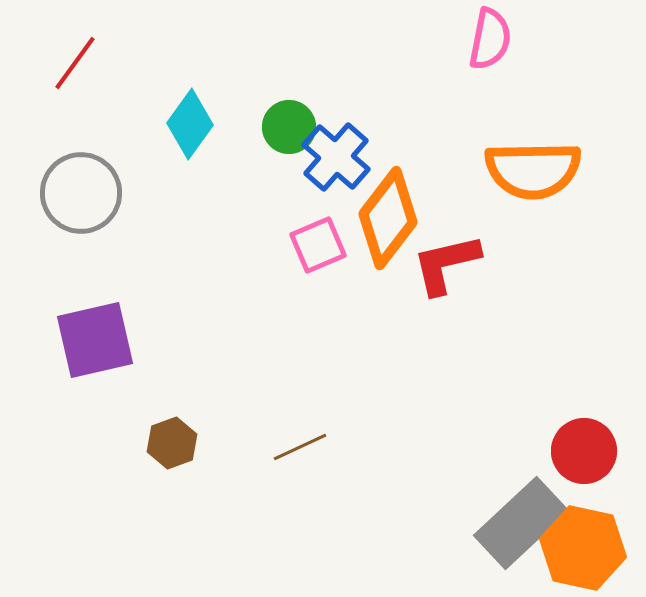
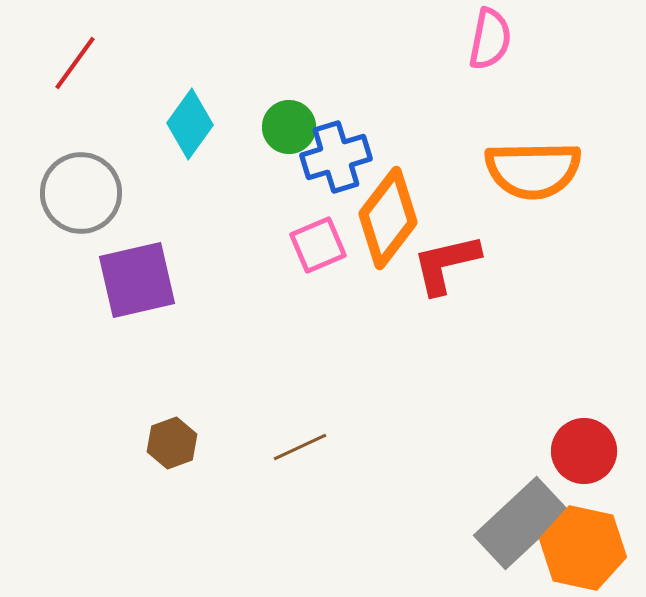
blue cross: rotated 32 degrees clockwise
purple square: moved 42 px right, 60 px up
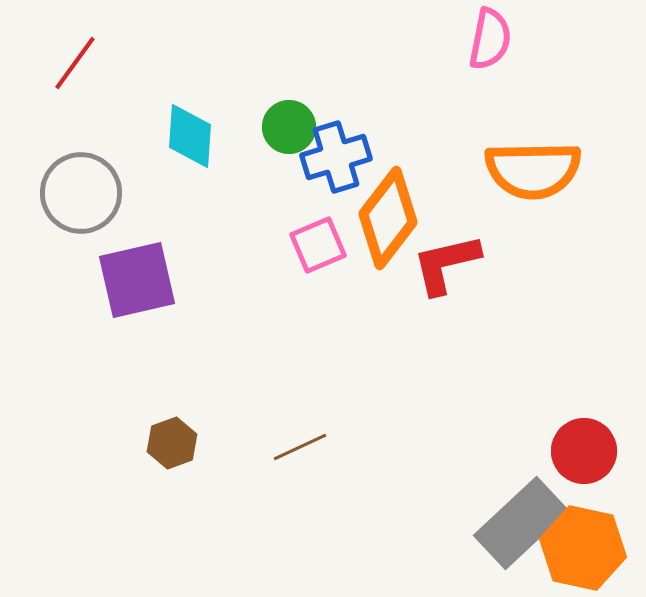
cyan diamond: moved 12 px down; rotated 32 degrees counterclockwise
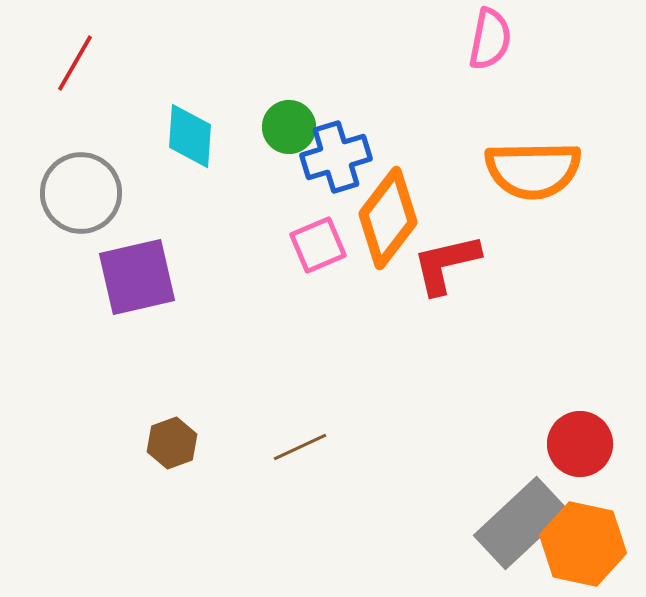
red line: rotated 6 degrees counterclockwise
purple square: moved 3 px up
red circle: moved 4 px left, 7 px up
orange hexagon: moved 4 px up
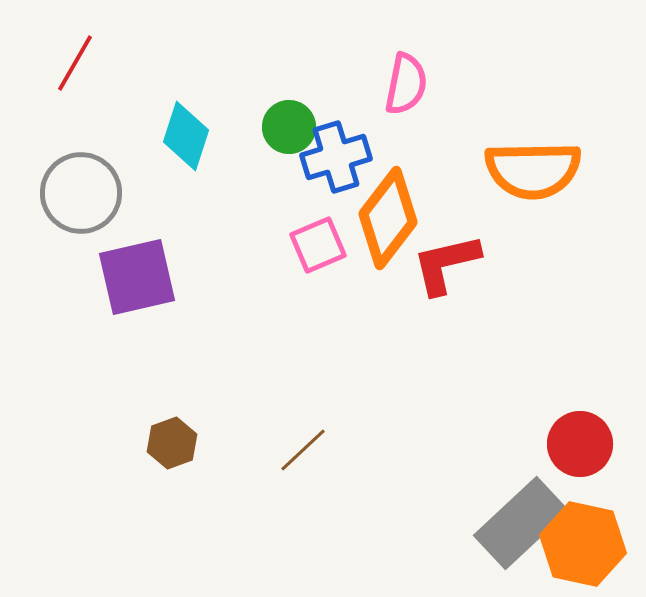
pink semicircle: moved 84 px left, 45 px down
cyan diamond: moved 4 px left; rotated 14 degrees clockwise
brown line: moved 3 px right, 3 px down; rotated 18 degrees counterclockwise
